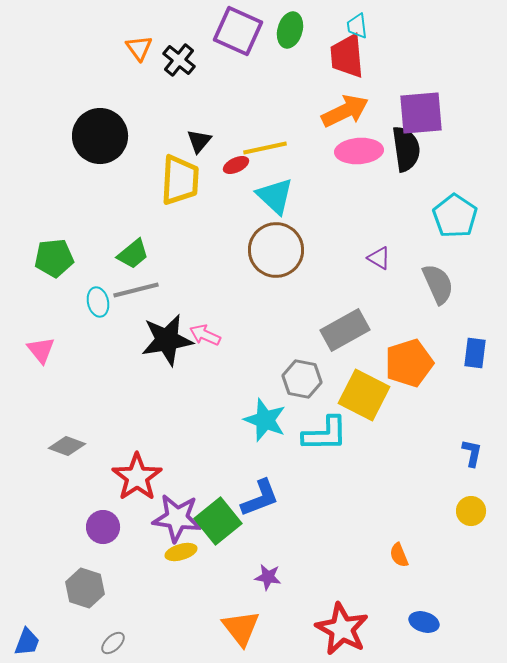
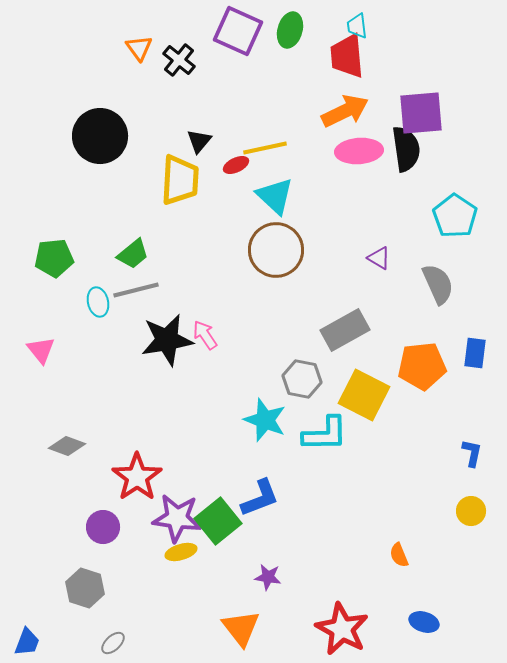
pink arrow at (205, 335): rotated 32 degrees clockwise
orange pentagon at (409, 363): moved 13 px right, 3 px down; rotated 12 degrees clockwise
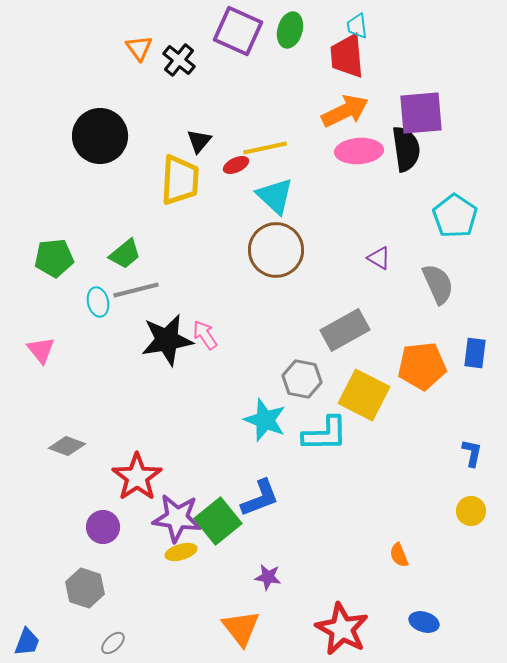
green trapezoid at (133, 254): moved 8 px left
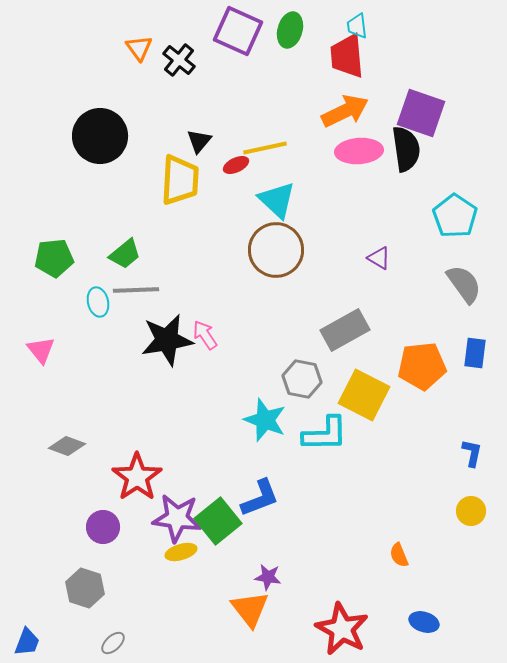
purple square at (421, 113): rotated 24 degrees clockwise
cyan triangle at (275, 196): moved 2 px right, 4 px down
gray semicircle at (438, 284): moved 26 px right; rotated 12 degrees counterclockwise
gray line at (136, 290): rotated 12 degrees clockwise
orange triangle at (241, 628): moved 9 px right, 19 px up
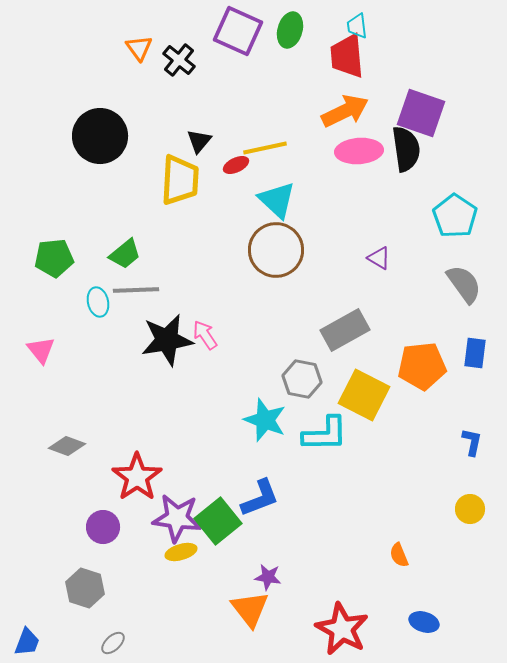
blue L-shape at (472, 453): moved 11 px up
yellow circle at (471, 511): moved 1 px left, 2 px up
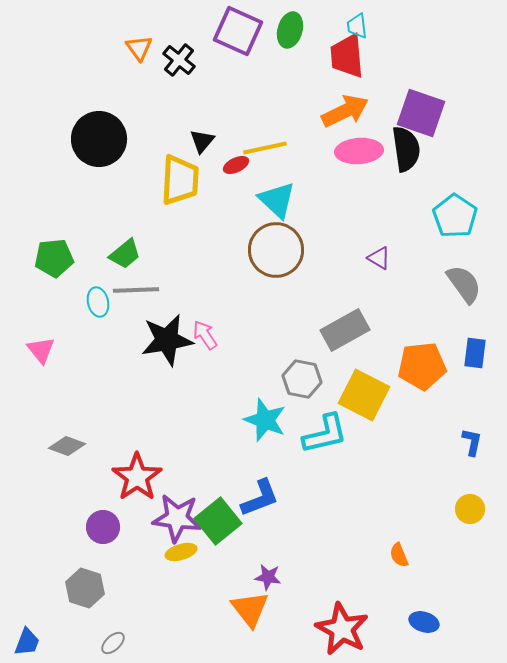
black circle at (100, 136): moved 1 px left, 3 px down
black triangle at (199, 141): moved 3 px right
cyan L-shape at (325, 434): rotated 12 degrees counterclockwise
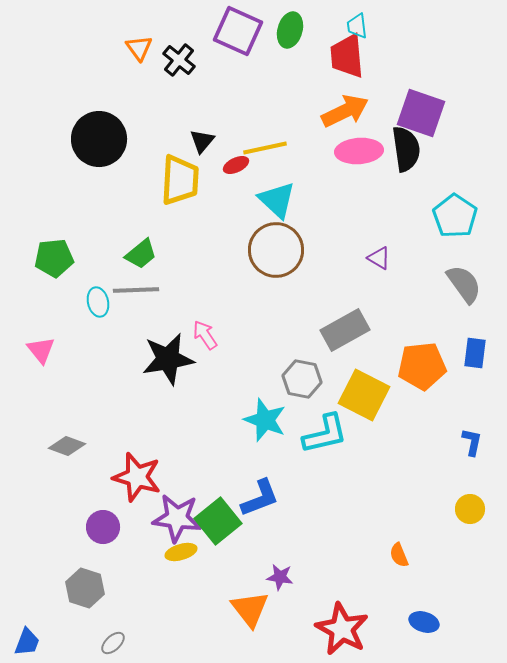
green trapezoid at (125, 254): moved 16 px right
black star at (167, 340): moved 1 px right, 19 px down
red star at (137, 477): rotated 21 degrees counterclockwise
purple star at (268, 577): moved 12 px right
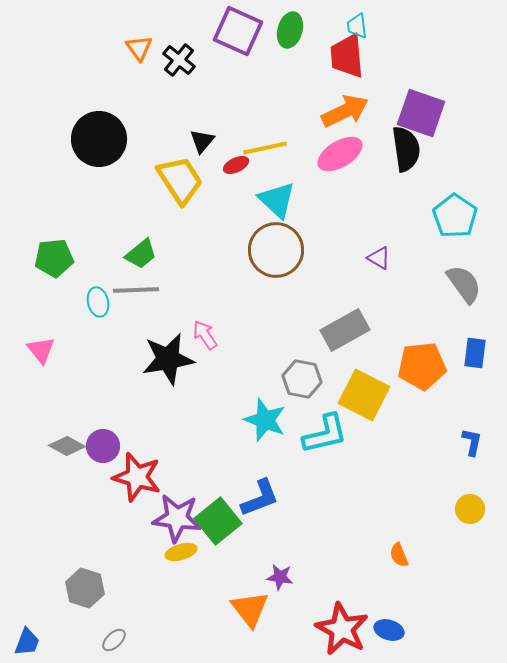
pink ellipse at (359, 151): moved 19 px left, 3 px down; rotated 27 degrees counterclockwise
yellow trapezoid at (180, 180): rotated 36 degrees counterclockwise
gray diamond at (67, 446): rotated 9 degrees clockwise
purple circle at (103, 527): moved 81 px up
blue ellipse at (424, 622): moved 35 px left, 8 px down
gray ellipse at (113, 643): moved 1 px right, 3 px up
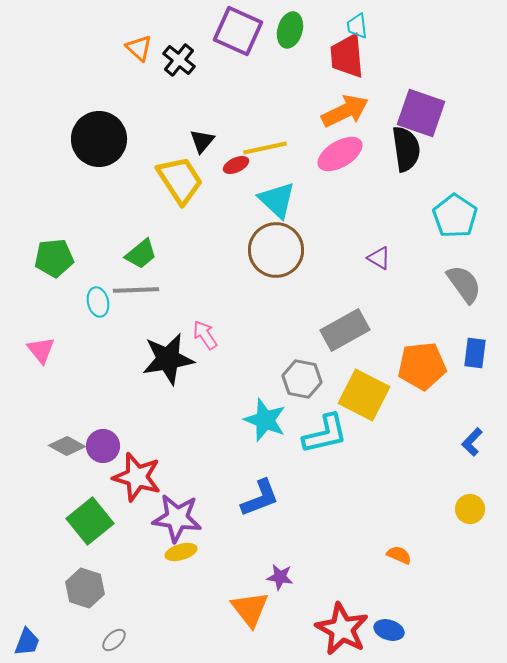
orange triangle at (139, 48): rotated 12 degrees counterclockwise
blue L-shape at (472, 442): rotated 148 degrees counterclockwise
green square at (218, 521): moved 128 px left
orange semicircle at (399, 555): rotated 135 degrees clockwise
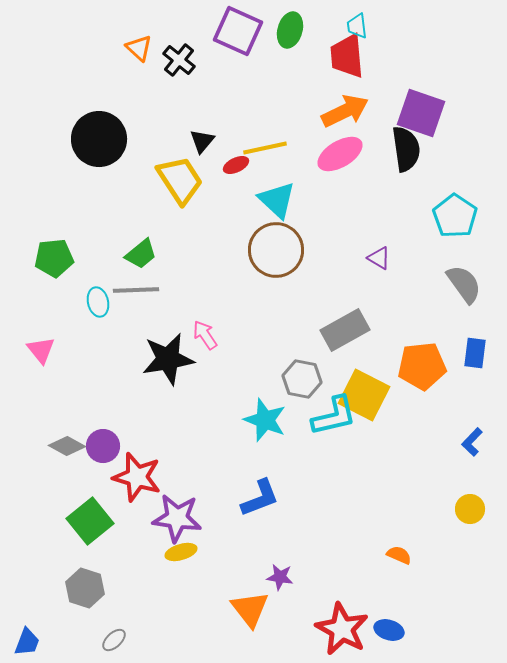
cyan L-shape at (325, 434): moved 9 px right, 18 px up
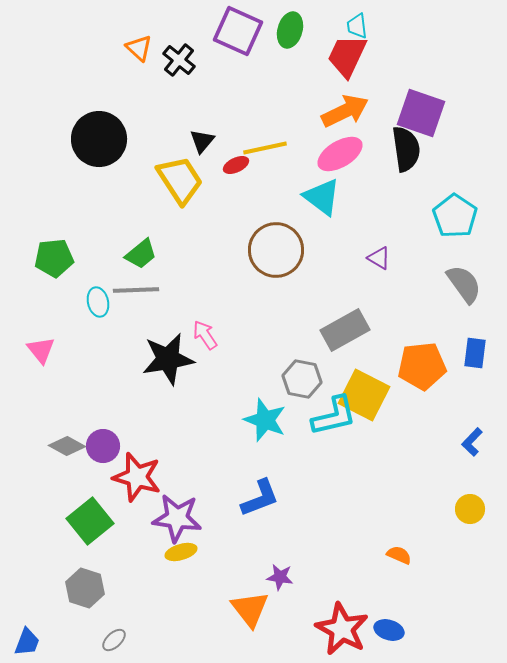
red trapezoid at (347, 56): rotated 30 degrees clockwise
cyan triangle at (277, 200): moved 45 px right, 3 px up; rotated 6 degrees counterclockwise
